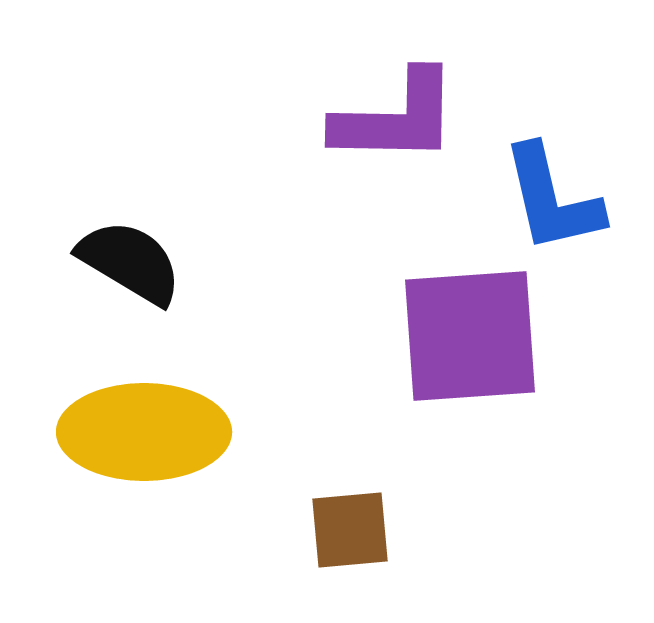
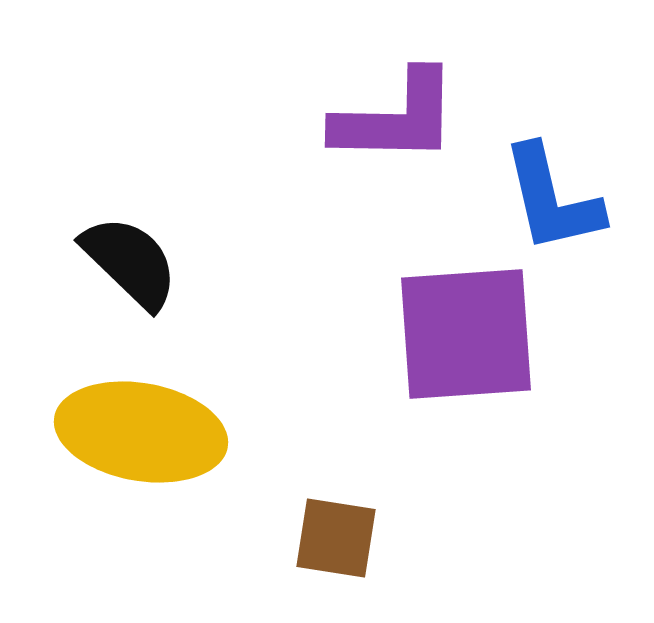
black semicircle: rotated 13 degrees clockwise
purple square: moved 4 px left, 2 px up
yellow ellipse: moved 3 px left; rotated 10 degrees clockwise
brown square: moved 14 px left, 8 px down; rotated 14 degrees clockwise
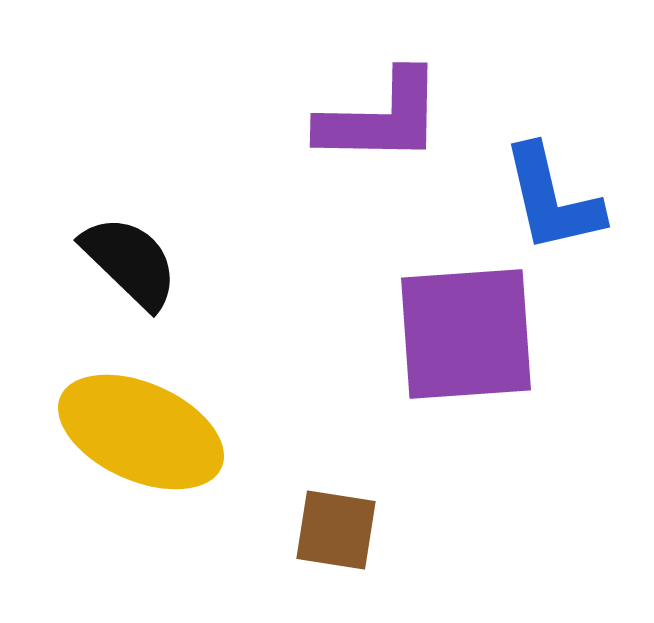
purple L-shape: moved 15 px left
yellow ellipse: rotated 14 degrees clockwise
brown square: moved 8 px up
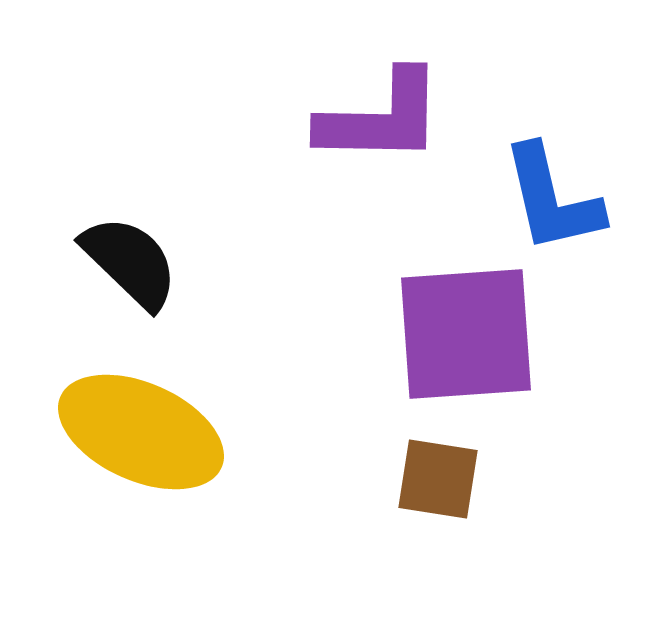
brown square: moved 102 px right, 51 px up
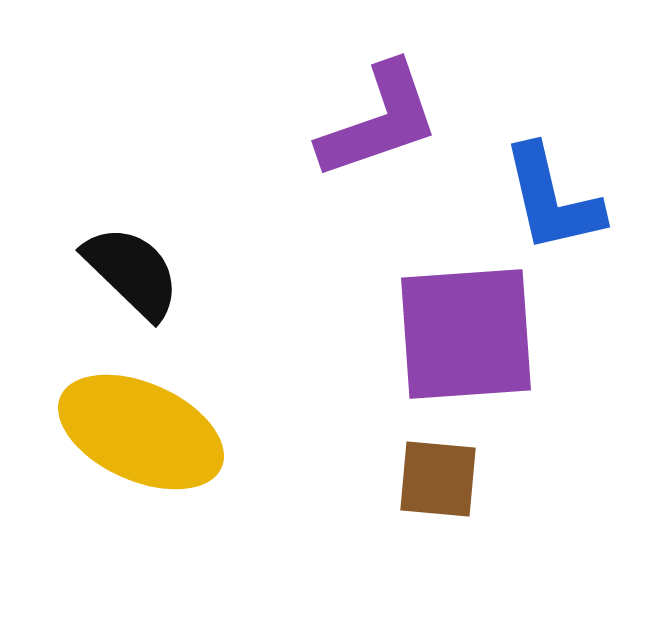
purple L-shape: moved 2 px left, 3 px down; rotated 20 degrees counterclockwise
black semicircle: moved 2 px right, 10 px down
brown square: rotated 4 degrees counterclockwise
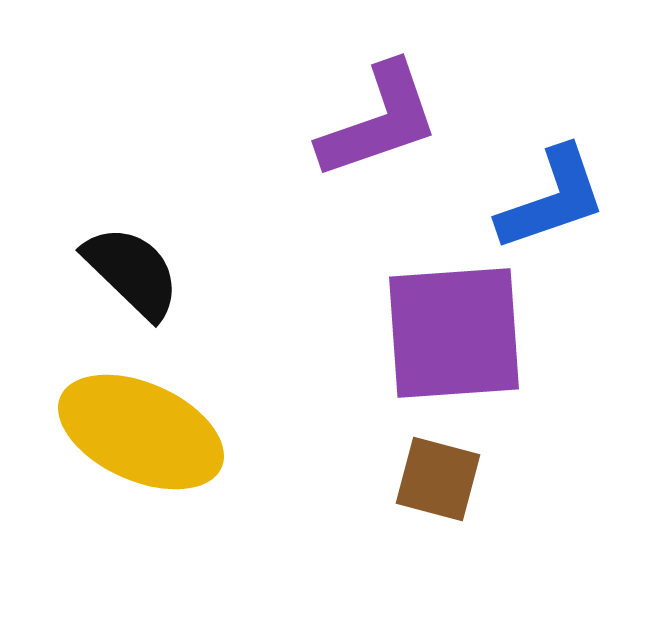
blue L-shape: rotated 96 degrees counterclockwise
purple square: moved 12 px left, 1 px up
brown square: rotated 10 degrees clockwise
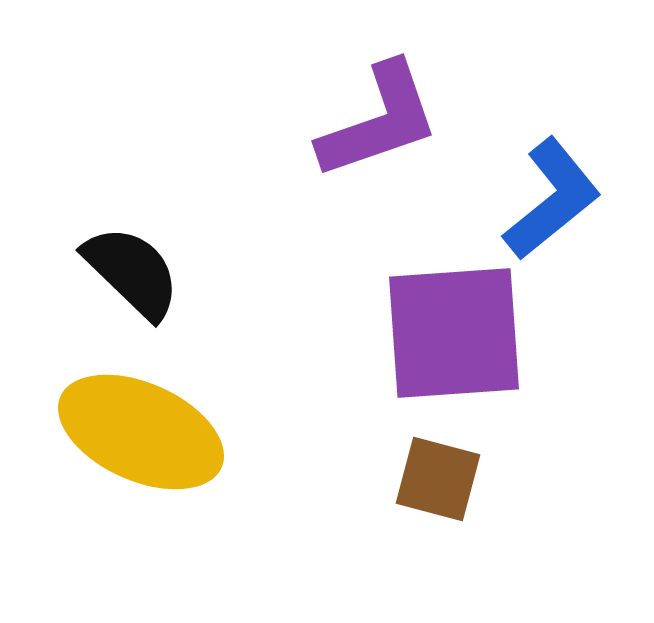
blue L-shape: rotated 20 degrees counterclockwise
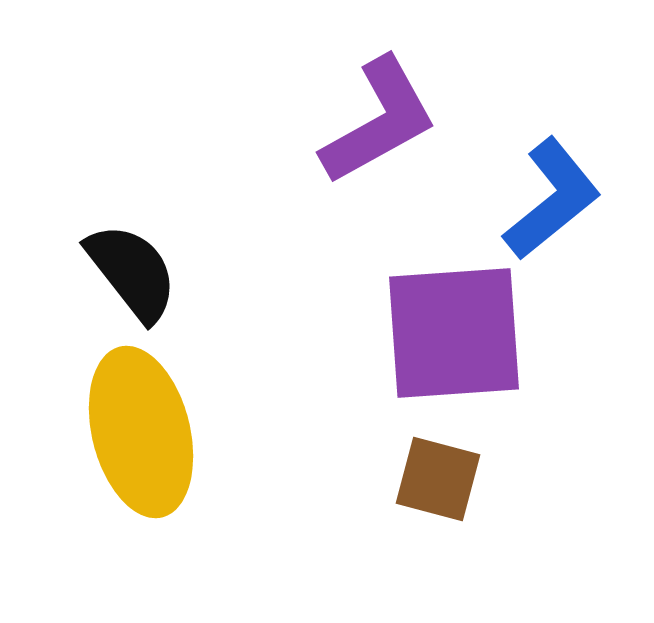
purple L-shape: rotated 10 degrees counterclockwise
black semicircle: rotated 8 degrees clockwise
yellow ellipse: rotated 52 degrees clockwise
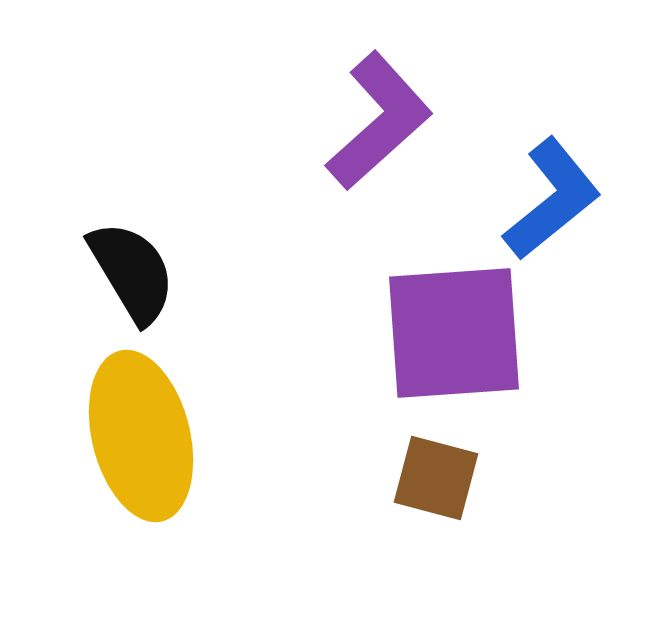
purple L-shape: rotated 13 degrees counterclockwise
black semicircle: rotated 7 degrees clockwise
yellow ellipse: moved 4 px down
brown square: moved 2 px left, 1 px up
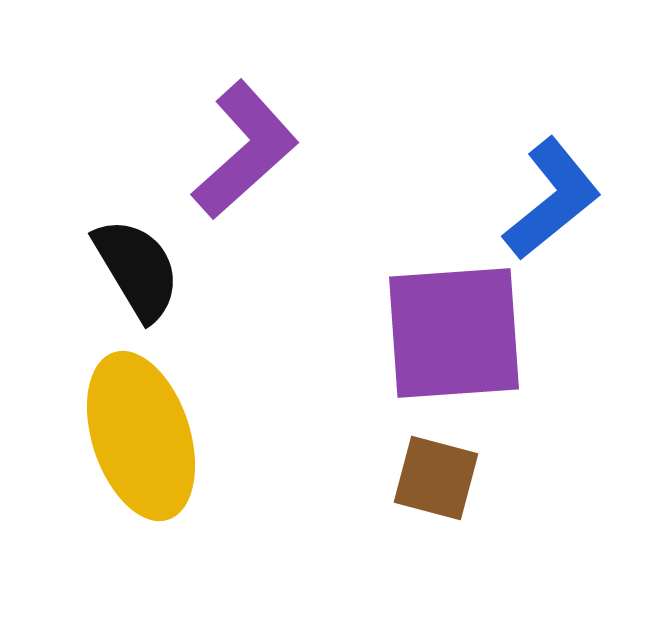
purple L-shape: moved 134 px left, 29 px down
black semicircle: moved 5 px right, 3 px up
yellow ellipse: rotated 4 degrees counterclockwise
